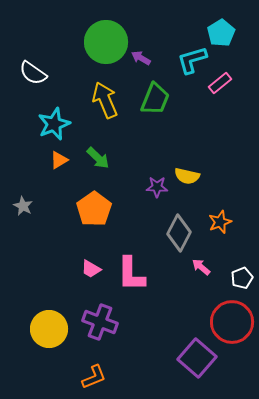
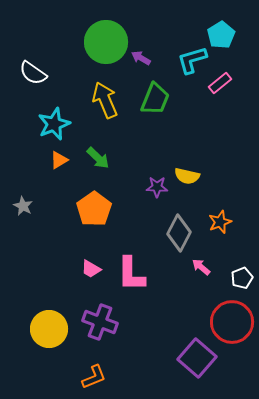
cyan pentagon: moved 2 px down
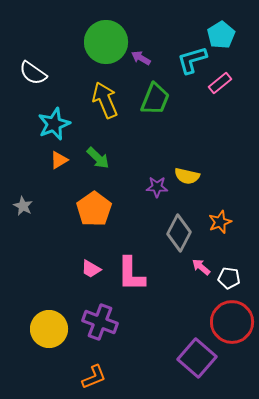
white pentagon: moved 13 px left; rotated 30 degrees clockwise
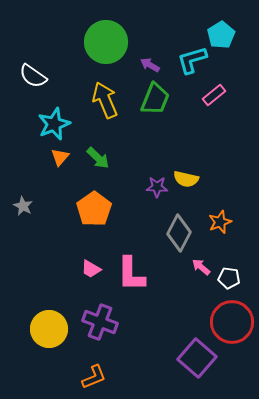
purple arrow: moved 9 px right, 7 px down
white semicircle: moved 3 px down
pink rectangle: moved 6 px left, 12 px down
orange triangle: moved 1 px right, 3 px up; rotated 18 degrees counterclockwise
yellow semicircle: moved 1 px left, 3 px down
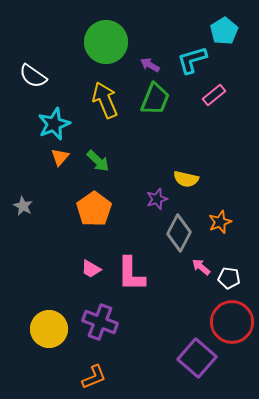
cyan pentagon: moved 3 px right, 4 px up
green arrow: moved 3 px down
purple star: moved 12 px down; rotated 20 degrees counterclockwise
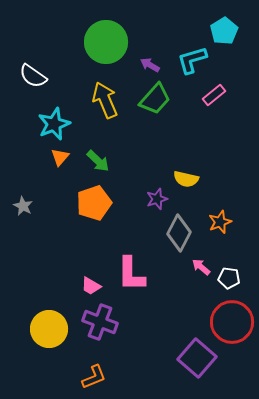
green trapezoid: rotated 20 degrees clockwise
orange pentagon: moved 6 px up; rotated 16 degrees clockwise
pink trapezoid: moved 17 px down
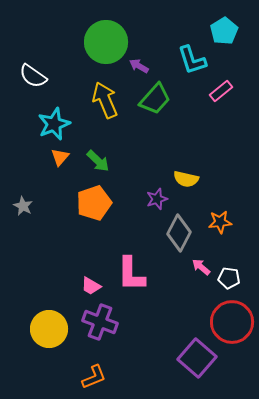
cyan L-shape: rotated 92 degrees counterclockwise
purple arrow: moved 11 px left, 1 px down
pink rectangle: moved 7 px right, 4 px up
orange star: rotated 15 degrees clockwise
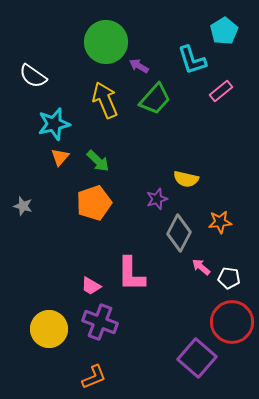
cyan star: rotated 8 degrees clockwise
gray star: rotated 12 degrees counterclockwise
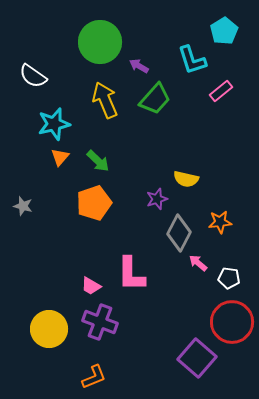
green circle: moved 6 px left
pink arrow: moved 3 px left, 4 px up
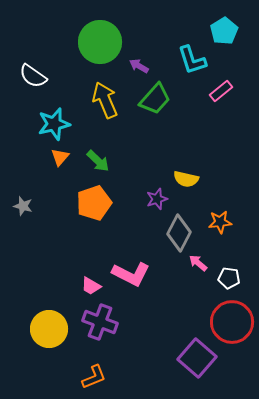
pink L-shape: rotated 63 degrees counterclockwise
